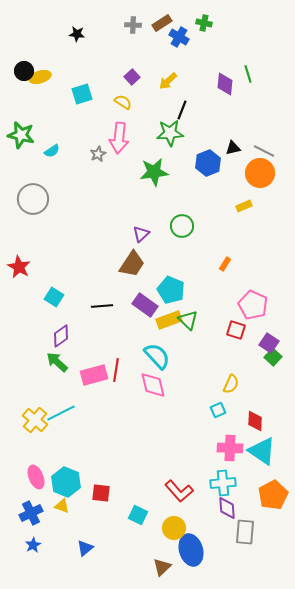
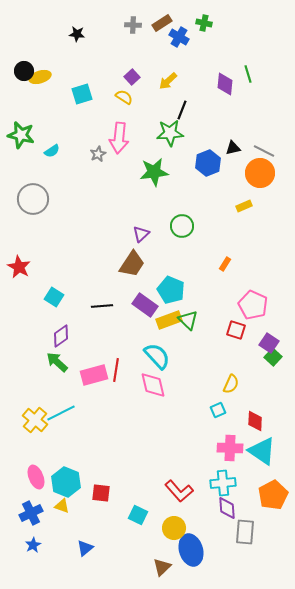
yellow semicircle at (123, 102): moved 1 px right, 5 px up
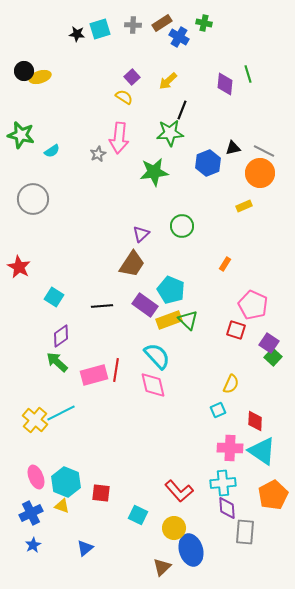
cyan square at (82, 94): moved 18 px right, 65 px up
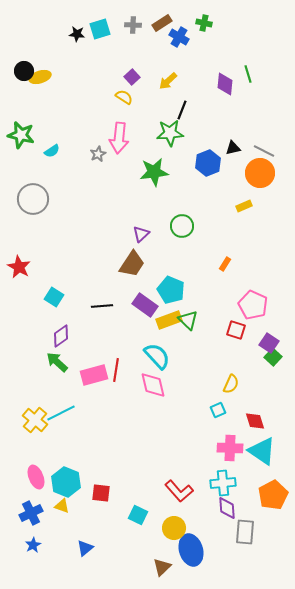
red diamond at (255, 421): rotated 20 degrees counterclockwise
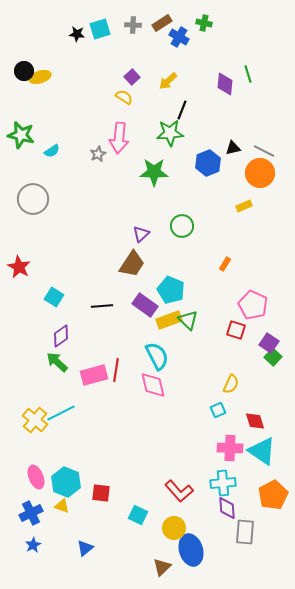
green star at (154, 172): rotated 8 degrees clockwise
cyan semicircle at (157, 356): rotated 16 degrees clockwise
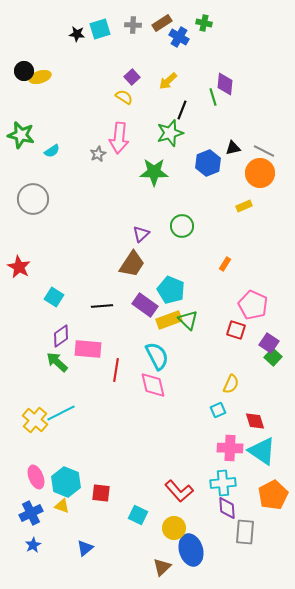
green line at (248, 74): moved 35 px left, 23 px down
green star at (170, 133): rotated 12 degrees counterclockwise
pink rectangle at (94, 375): moved 6 px left, 26 px up; rotated 20 degrees clockwise
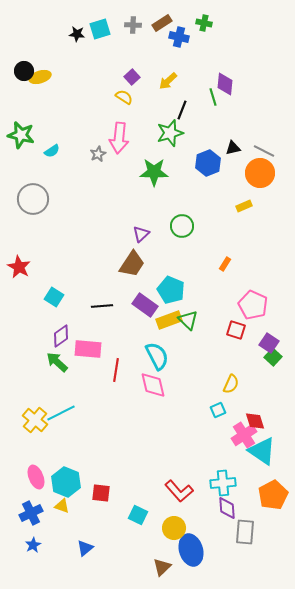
blue cross at (179, 37): rotated 18 degrees counterclockwise
pink cross at (230, 448): moved 14 px right, 13 px up; rotated 35 degrees counterclockwise
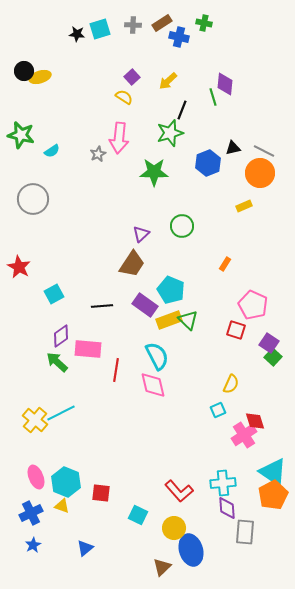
cyan square at (54, 297): moved 3 px up; rotated 30 degrees clockwise
cyan triangle at (262, 451): moved 11 px right, 21 px down
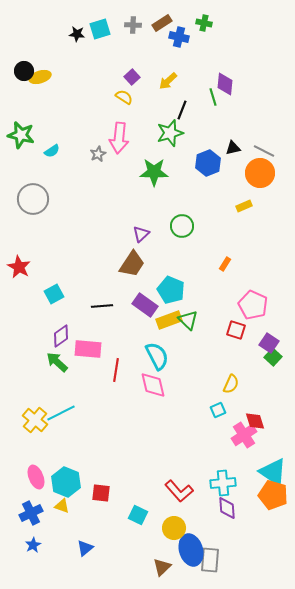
orange pentagon at (273, 495): rotated 28 degrees counterclockwise
gray rectangle at (245, 532): moved 35 px left, 28 px down
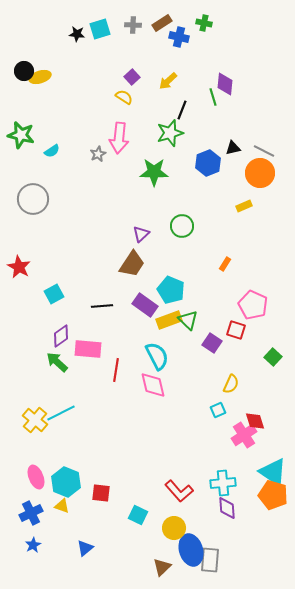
purple square at (269, 343): moved 57 px left
